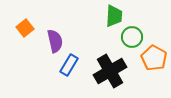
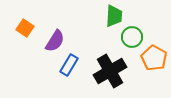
orange square: rotated 18 degrees counterclockwise
purple semicircle: rotated 45 degrees clockwise
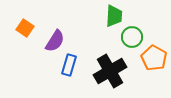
blue rectangle: rotated 15 degrees counterclockwise
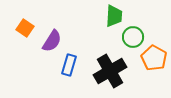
green circle: moved 1 px right
purple semicircle: moved 3 px left
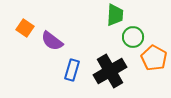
green trapezoid: moved 1 px right, 1 px up
purple semicircle: rotated 95 degrees clockwise
blue rectangle: moved 3 px right, 5 px down
